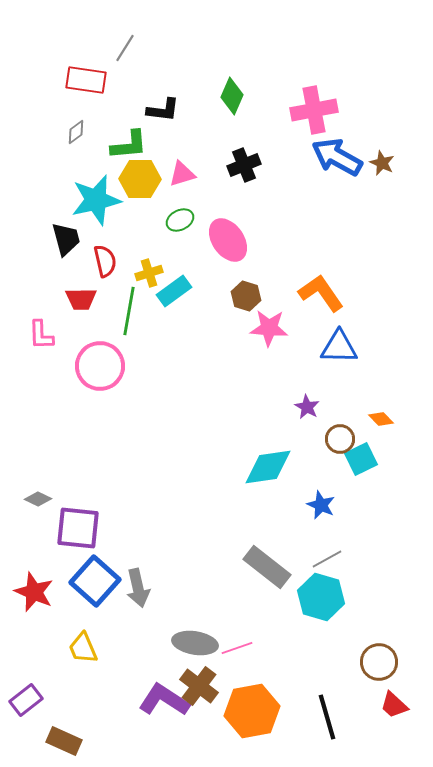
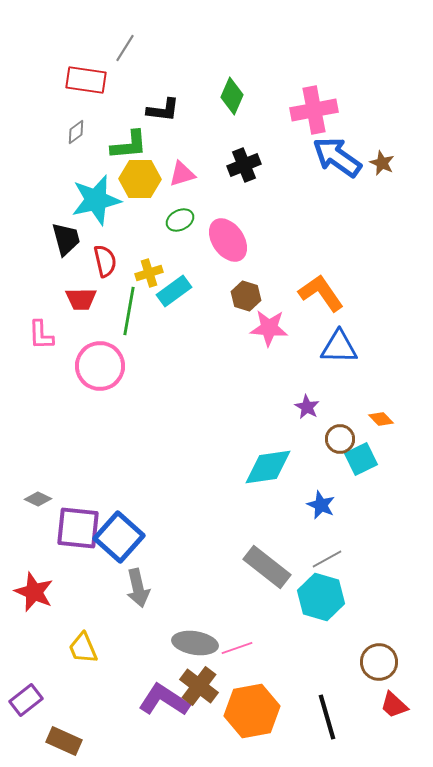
blue arrow at (337, 157): rotated 6 degrees clockwise
blue square at (95, 581): moved 24 px right, 44 px up
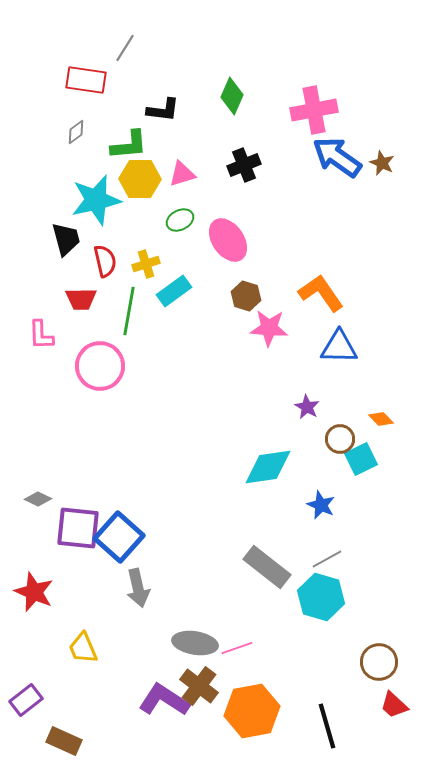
yellow cross at (149, 273): moved 3 px left, 9 px up
black line at (327, 717): moved 9 px down
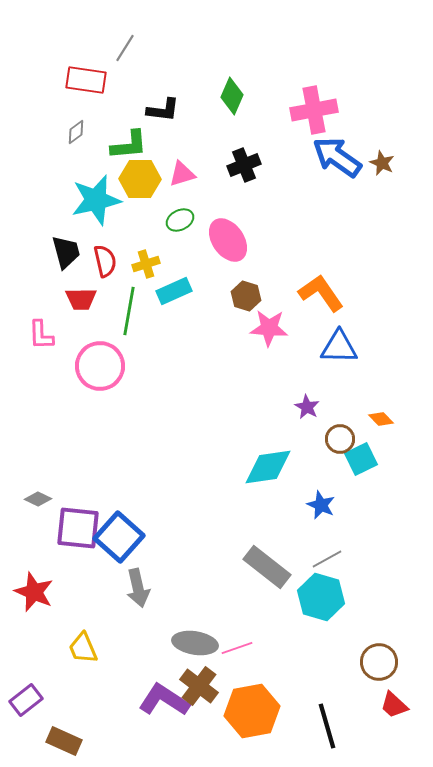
black trapezoid at (66, 239): moved 13 px down
cyan rectangle at (174, 291): rotated 12 degrees clockwise
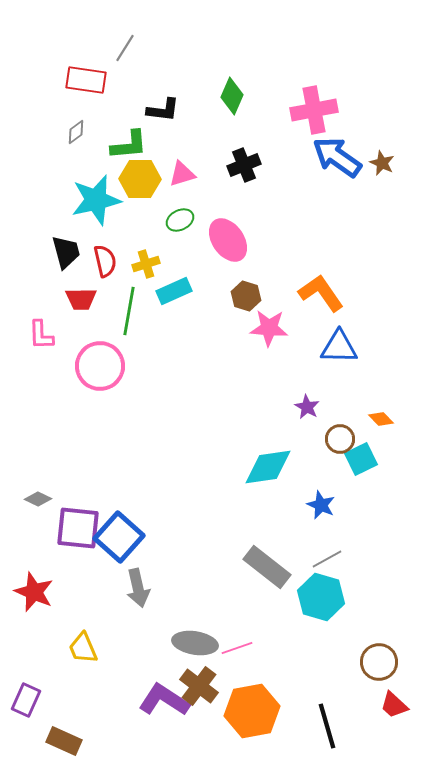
purple rectangle at (26, 700): rotated 28 degrees counterclockwise
